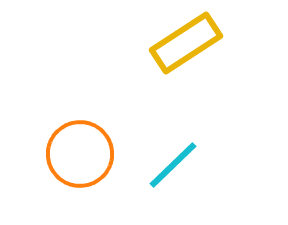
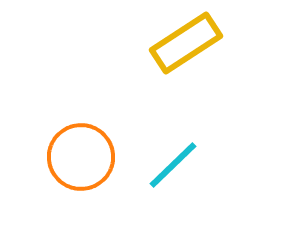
orange circle: moved 1 px right, 3 px down
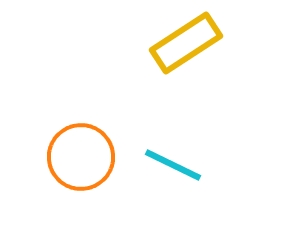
cyan line: rotated 70 degrees clockwise
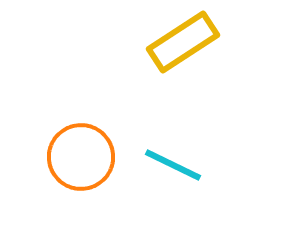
yellow rectangle: moved 3 px left, 1 px up
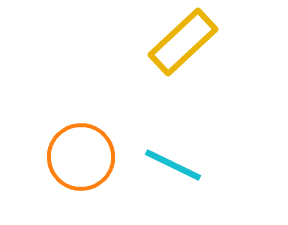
yellow rectangle: rotated 10 degrees counterclockwise
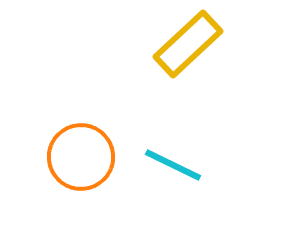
yellow rectangle: moved 5 px right, 2 px down
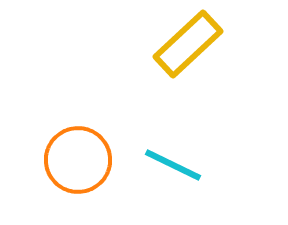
orange circle: moved 3 px left, 3 px down
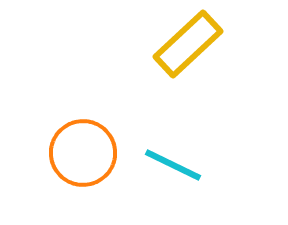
orange circle: moved 5 px right, 7 px up
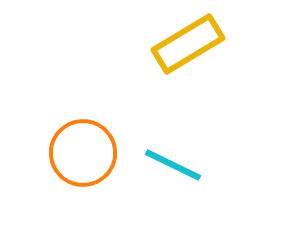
yellow rectangle: rotated 12 degrees clockwise
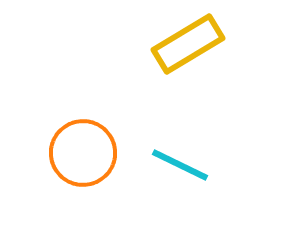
cyan line: moved 7 px right
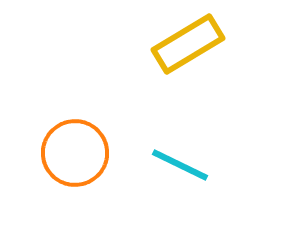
orange circle: moved 8 px left
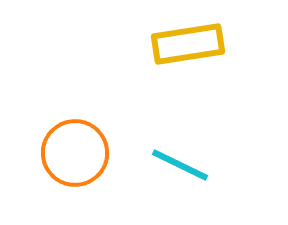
yellow rectangle: rotated 22 degrees clockwise
